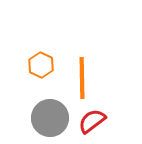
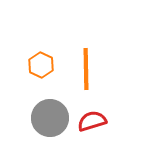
orange line: moved 4 px right, 9 px up
red semicircle: rotated 20 degrees clockwise
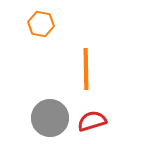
orange hexagon: moved 41 px up; rotated 15 degrees counterclockwise
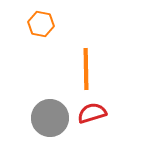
red semicircle: moved 8 px up
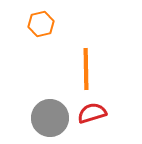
orange hexagon: rotated 25 degrees counterclockwise
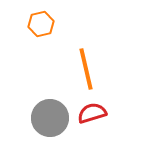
orange line: rotated 12 degrees counterclockwise
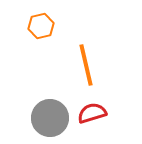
orange hexagon: moved 2 px down
orange line: moved 4 px up
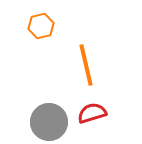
gray circle: moved 1 px left, 4 px down
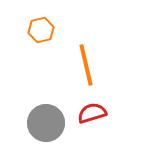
orange hexagon: moved 4 px down
gray circle: moved 3 px left, 1 px down
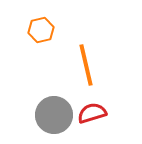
gray circle: moved 8 px right, 8 px up
